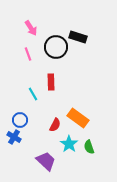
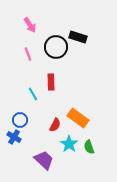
pink arrow: moved 1 px left, 3 px up
purple trapezoid: moved 2 px left, 1 px up
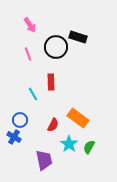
red semicircle: moved 2 px left
green semicircle: rotated 48 degrees clockwise
purple trapezoid: rotated 35 degrees clockwise
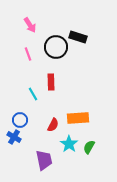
orange rectangle: rotated 40 degrees counterclockwise
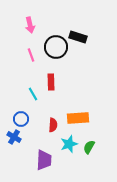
pink arrow: rotated 21 degrees clockwise
pink line: moved 3 px right, 1 px down
blue circle: moved 1 px right, 1 px up
red semicircle: rotated 24 degrees counterclockwise
cyan star: rotated 18 degrees clockwise
purple trapezoid: rotated 15 degrees clockwise
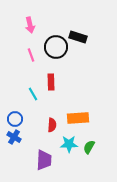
blue circle: moved 6 px left
red semicircle: moved 1 px left
cyan star: rotated 18 degrees clockwise
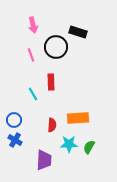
pink arrow: moved 3 px right
black rectangle: moved 5 px up
blue circle: moved 1 px left, 1 px down
blue cross: moved 1 px right, 3 px down
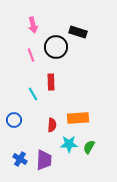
blue cross: moved 5 px right, 19 px down
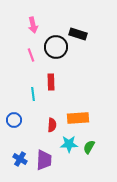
black rectangle: moved 2 px down
cyan line: rotated 24 degrees clockwise
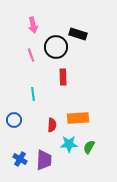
red rectangle: moved 12 px right, 5 px up
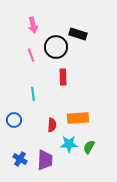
purple trapezoid: moved 1 px right
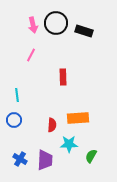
black rectangle: moved 6 px right, 3 px up
black circle: moved 24 px up
pink line: rotated 48 degrees clockwise
cyan line: moved 16 px left, 1 px down
green semicircle: moved 2 px right, 9 px down
